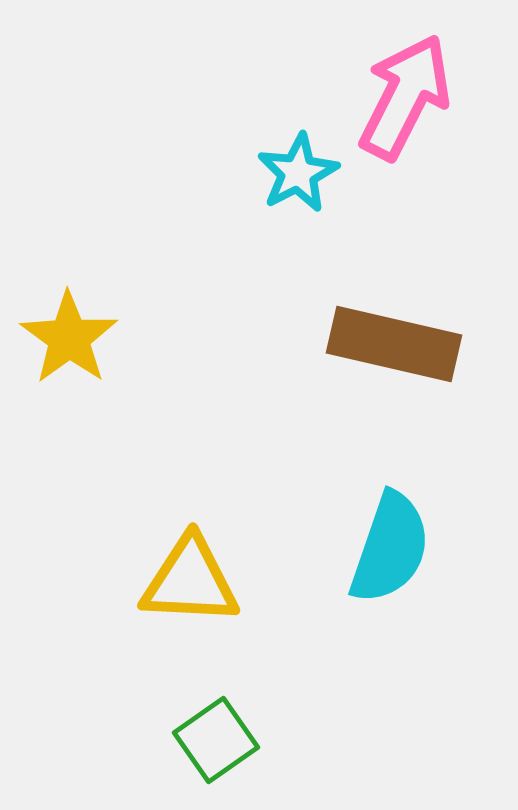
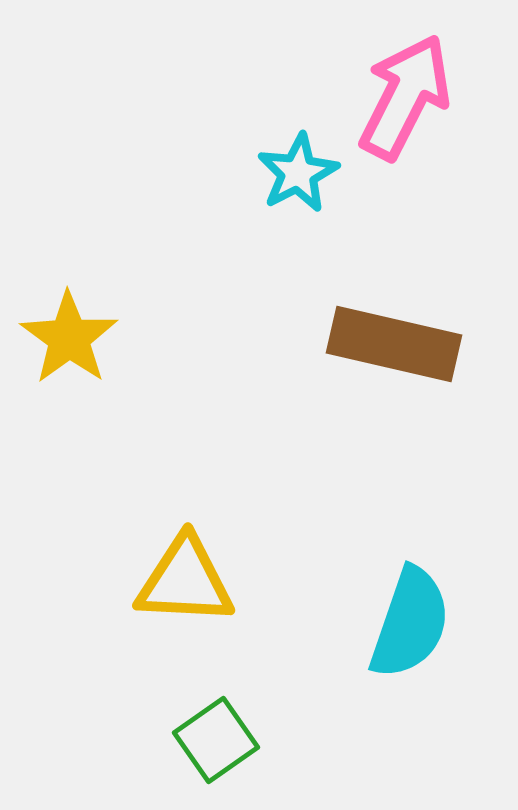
cyan semicircle: moved 20 px right, 75 px down
yellow triangle: moved 5 px left
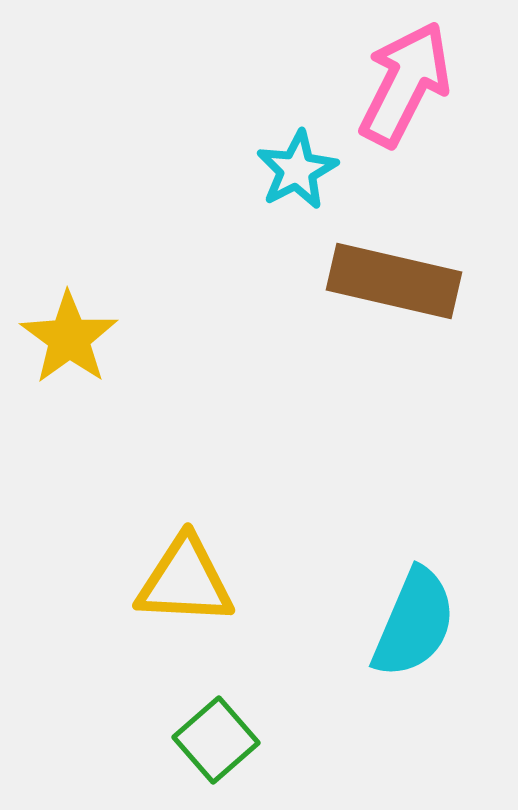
pink arrow: moved 13 px up
cyan star: moved 1 px left, 3 px up
brown rectangle: moved 63 px up
cyan semicircle: moved 4 px right; rotated 4 degrees clockwise
green square: rotated 6 degrees counterclockwise
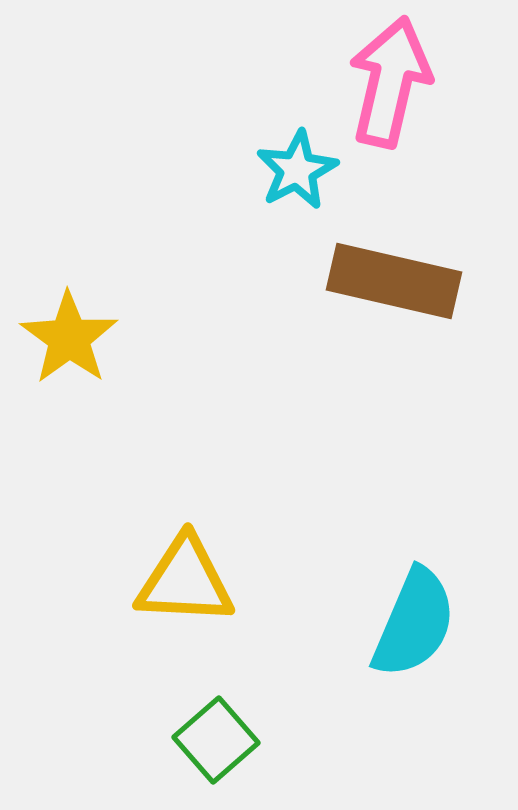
pink arrow: moved 15 px left, 2 px up; rotated 14 degrees counterclockwise
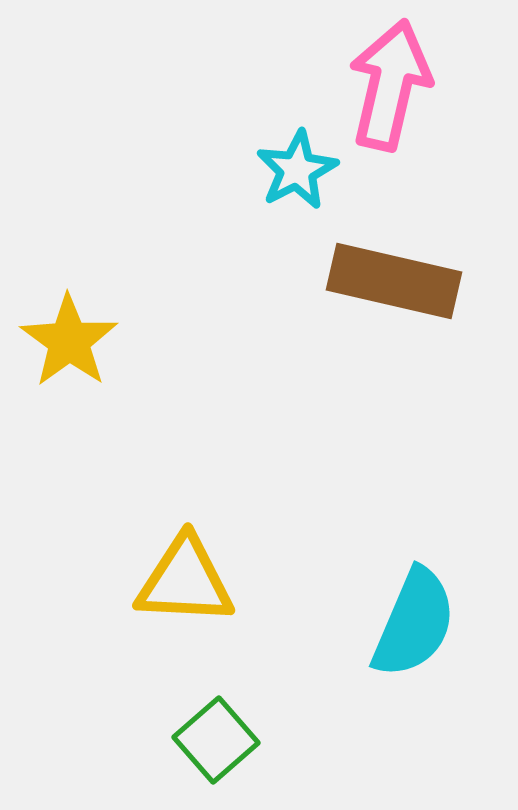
pink arrow: moved 3 px down
yellow star: moved 3 px down
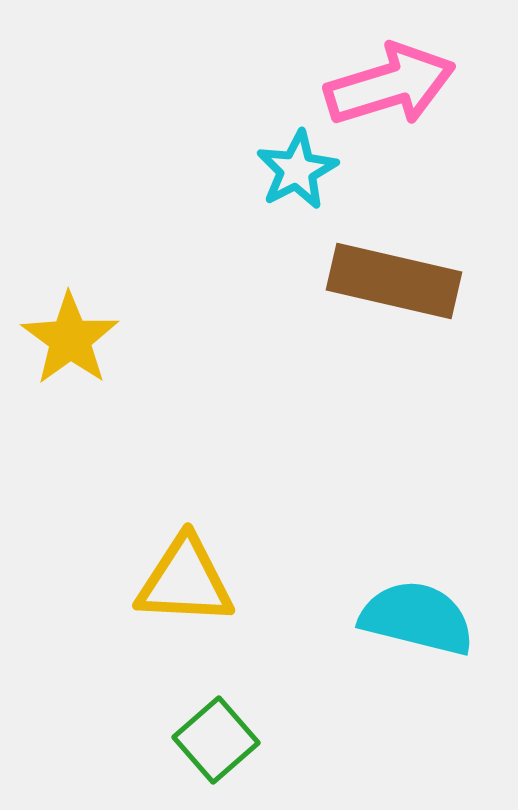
pink arrow: rotated 60 degrees clockwise
yellow star: moved 1 px right, 2 px up
cyan semicircle: moved 3 px right, 5 px up; rotated 99 degrees counterclockwise
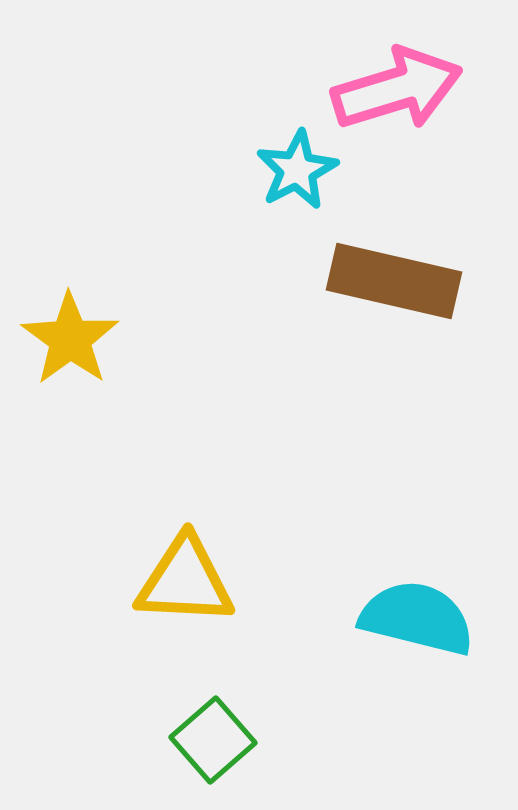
pink arrow: moved 7 px right, 4 px down
green square: moved 3 px left
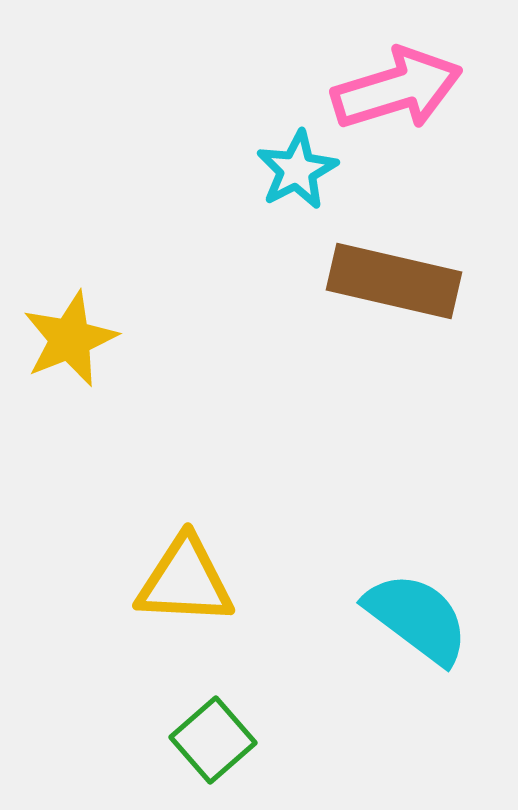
yellow star: rotated 14 degrees clockwise
cyan semicircle: rotated 23 degrees clockwise
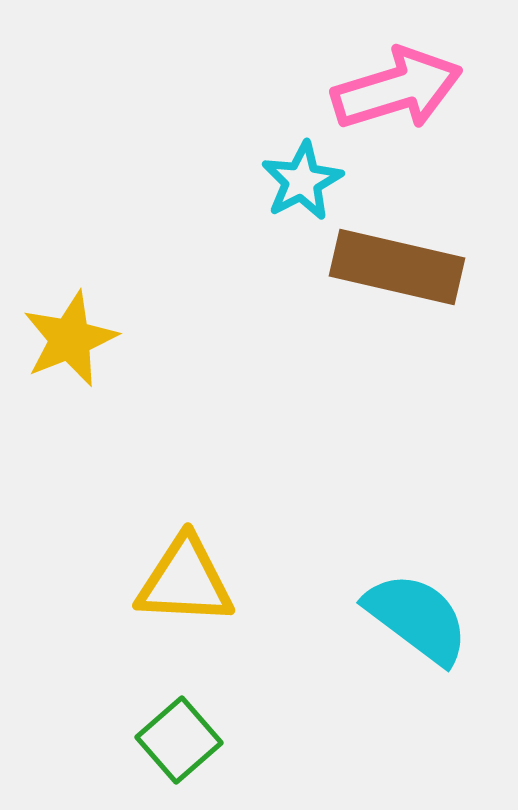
cyan star: moved 5 px right, 11 px down
brown rectangle: moved 3 px right, 14 px up
green square: moved 34 px left
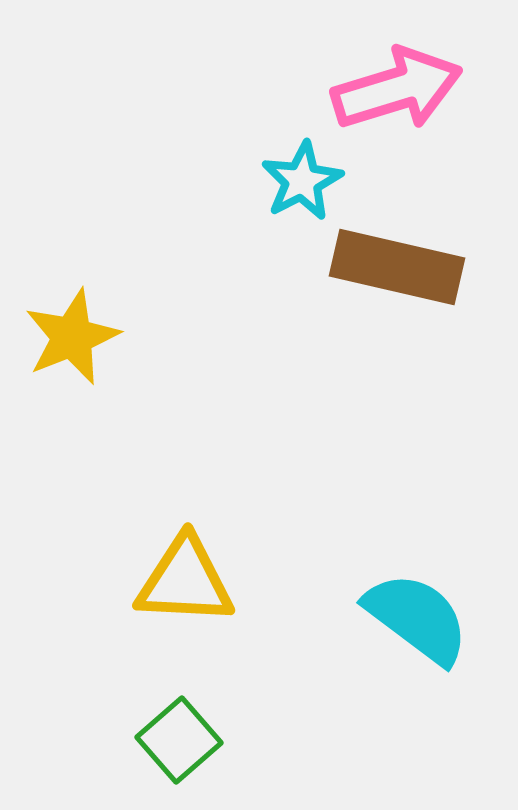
yellow star: moved 2 px right, 2 px up
